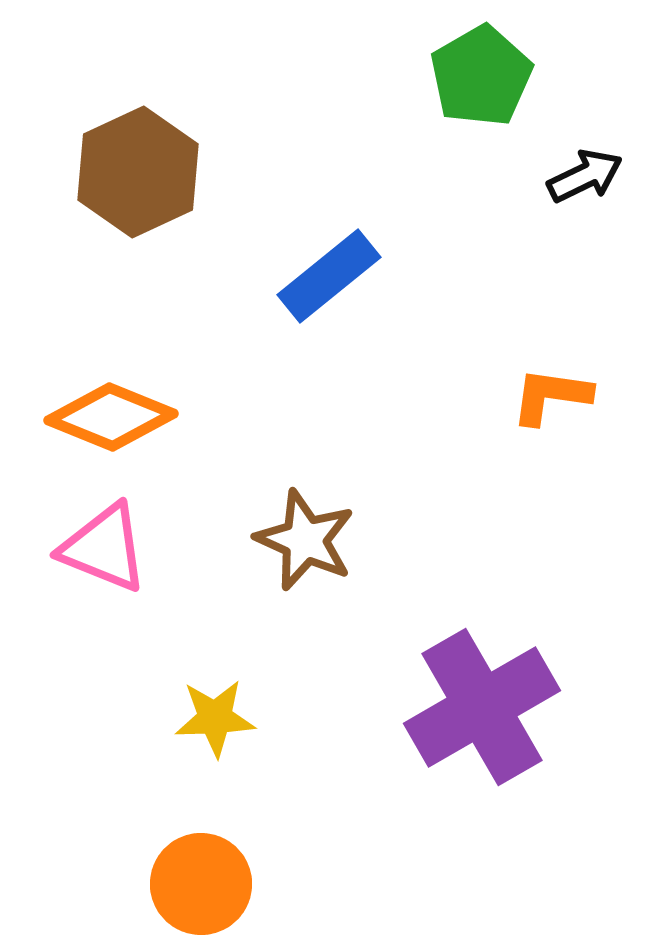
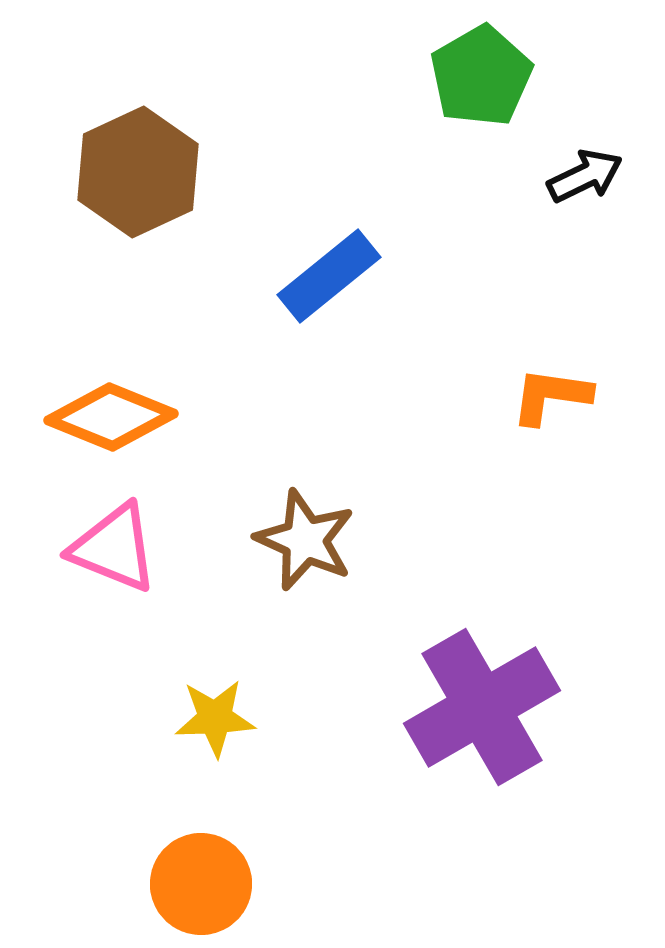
pink triangle: moved 10 px right
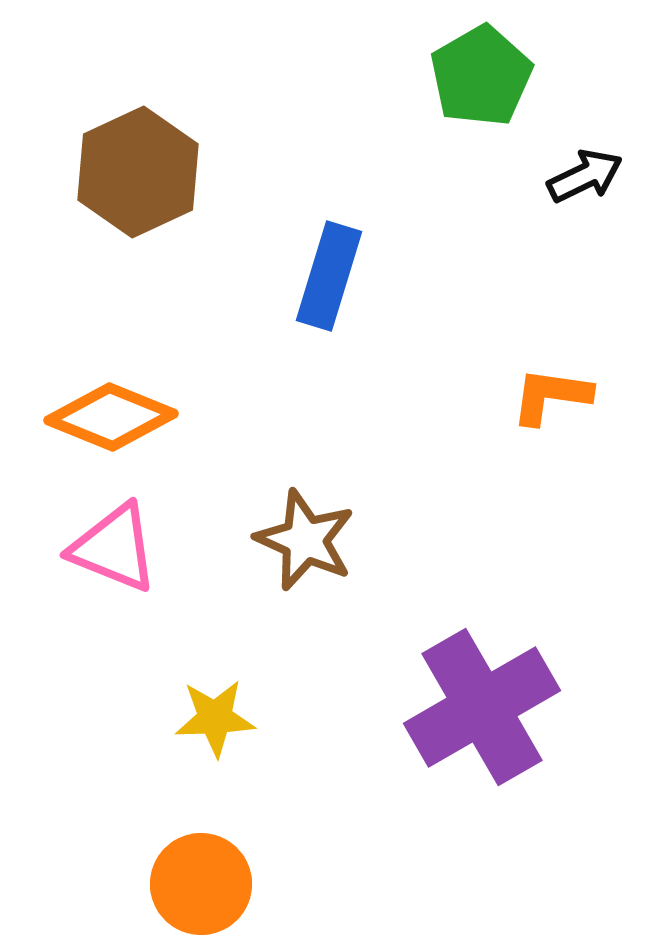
blue rectangle: rotated 34 degrees counterclockwise
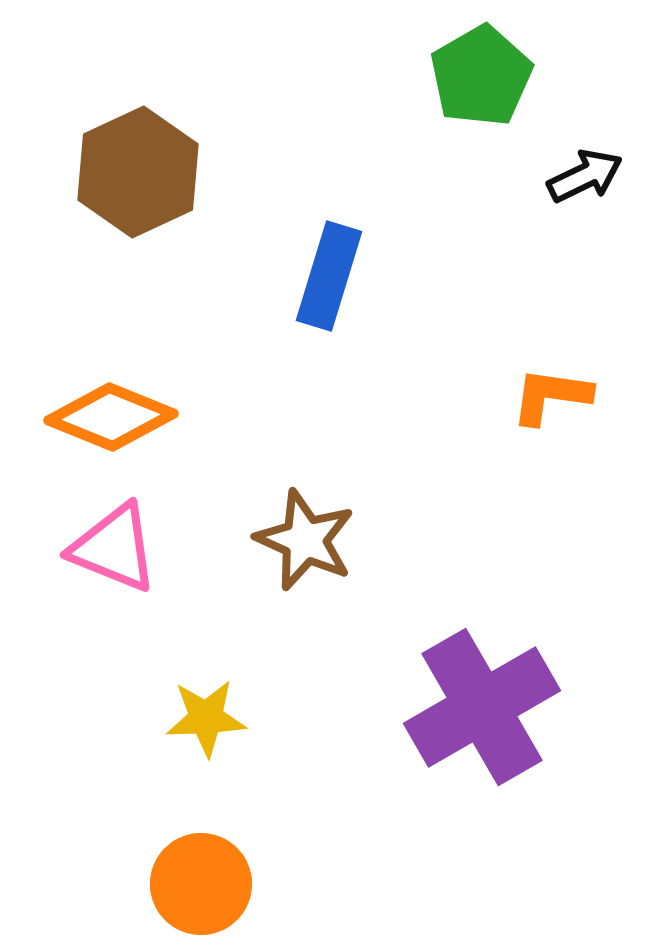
yellow star: moved 9 px left
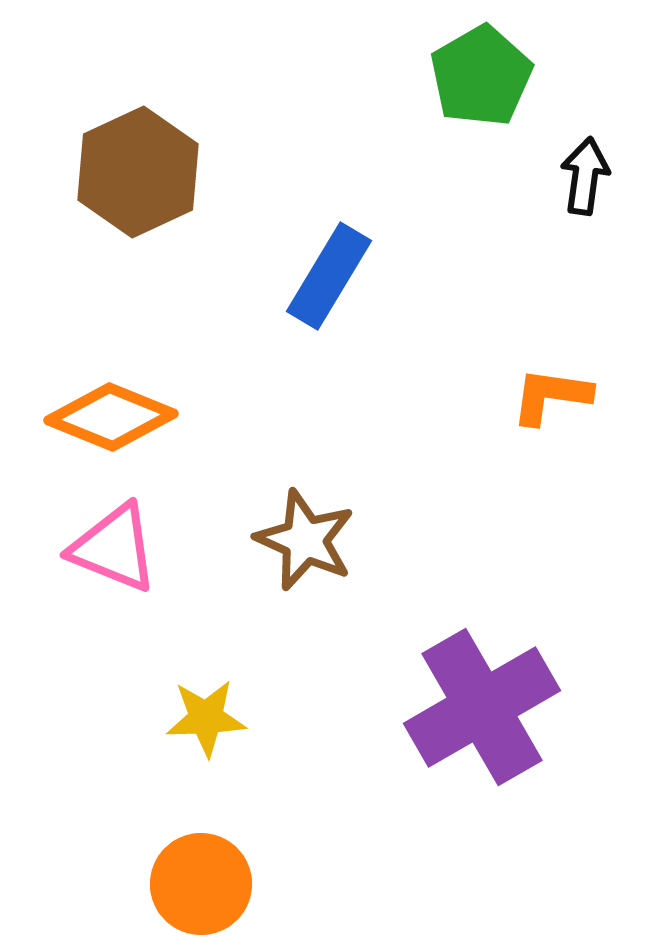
black arrow: rotated 56 degrees counterclockwise
blue rectangle: rotated 14 degrees clockwise
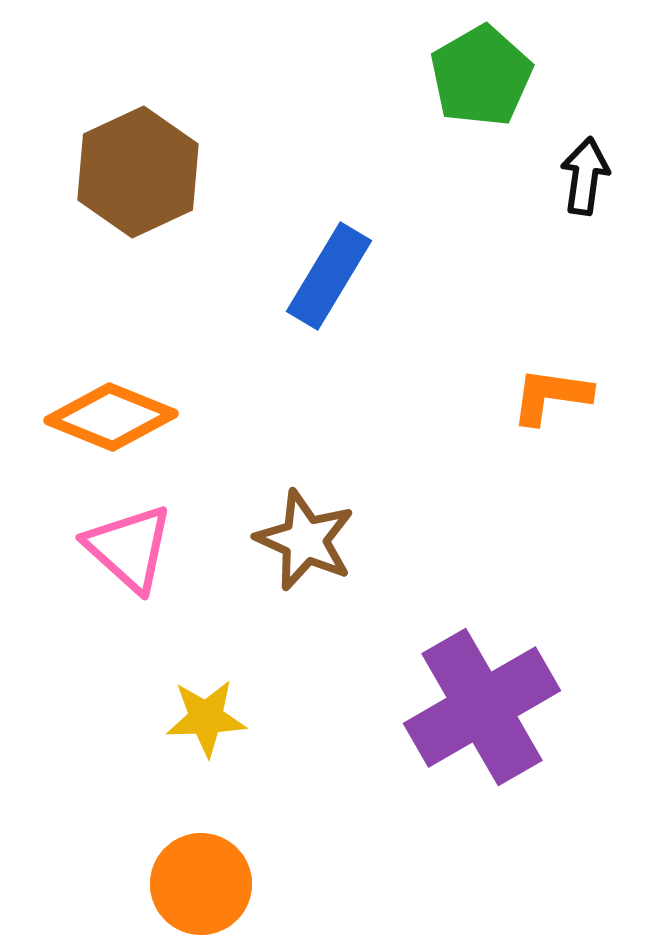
pink triangle: moved 15 px right; rotated 20 degrees clockwise
